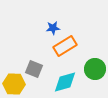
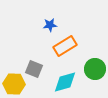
blue star: moved 3 px left, 3 px up
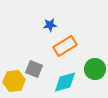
yellow hexagon: moved 3 px up; rotated 10 degrees counterclockwise
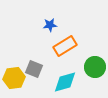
green circle: moved 2 px up
yellow hexagon: moved 3 px up
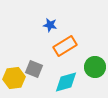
blue star: rotated 16 degrees clockwise
cyan diamond: moved 1 px right
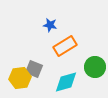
yellow hexagon: moved 6 px right
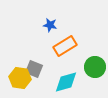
yellow hexagon: rotated 15 degrees clockwise
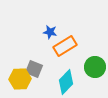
blue star: moved 7 px down
yellow hexagon: moved 1 px down; rotated 10 degrees counterclockwise
cyan diamond: rotated 30 degrees counterclockwise
